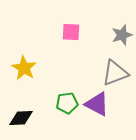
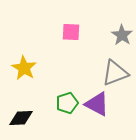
gray star: rotated 20 degrees counterclockwise
green pentagon: rotated 10 degrees counterclockwise
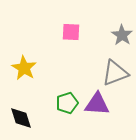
purple triangle: rotated 24 degrees counterclockwise
black diamond: rotated 75 degrees clockwise
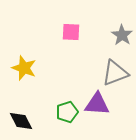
yellow star: rotated 10 degrees counterclockwise
green pentagon: moved 9 px down
black diamond: moved 3 px down; rotated 10 degrees counterclockwise
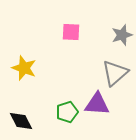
gray star: rotated 20 degrees clockwise
gray triangle: rotated 20 degrees counterclockwise
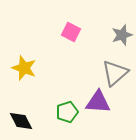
pink square: rotated 24 degrees clockwise
purple triangle: moved 1 px right, 2 px up
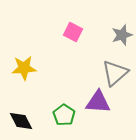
pink square: moved 2 px right
yellow star: rotated 25 degrees counterclockwise
green pentagon: moved 3 px left, 3 px down; rotated 20 degrees counterclockwise
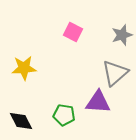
green pentagon: rotated 25 degrees counterclockwise
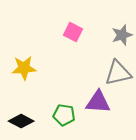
gray triangle: moved 3 px right; rotated 28 degrees clockwise
black diamond: rotated 35 degrees counterclockwise
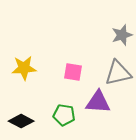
pink square: moved 40 px down; rotated 18 degrees counterclockwise
